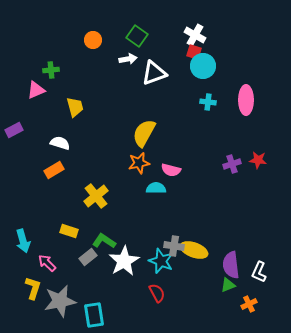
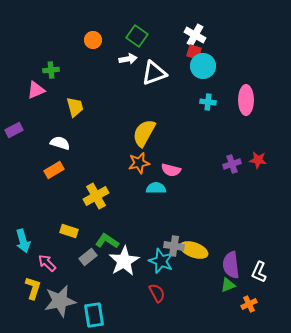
yellow cross: rotated 10 degrees clockwise
green L-shape: moved 3 px right
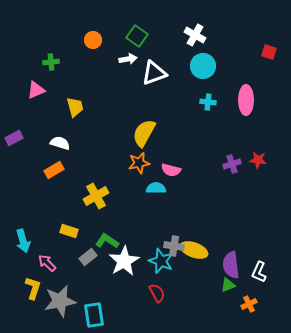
red square: moved 75 px right
green cross: moved 8 px up
purple rectangle: moved 8 px down
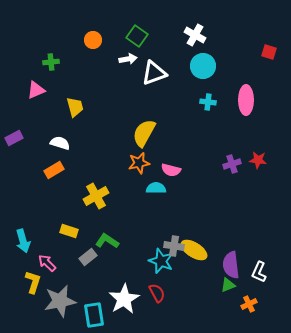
yellow ellipse: rotated 12 degrees clockwise
white star: moved 38 px down
yellow L-shape: moved 6 px up
